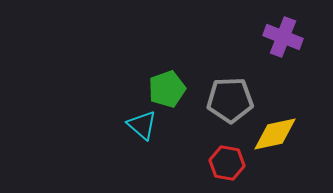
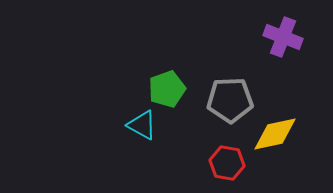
cyan triangle: rotated 12 degrees counterclockwise
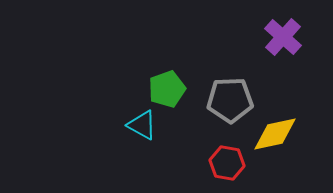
purple cross: rotated 21 degrees clockwise
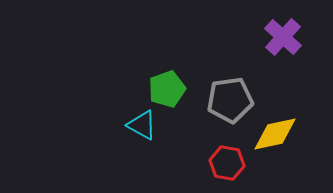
gray pentagon: rotated 6 degrees counterclockwise
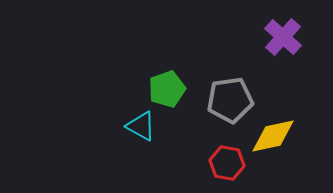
cyan triangle: moved 1 px left, 1 px down
yellow diamond: moved 2 px left, 2 px down
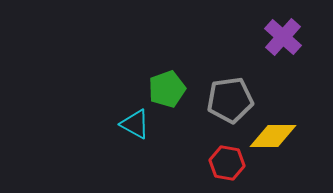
cyan triangle: moved 6 px left, 2 px up
yellow diamond: rotated 12 degrees clockwise
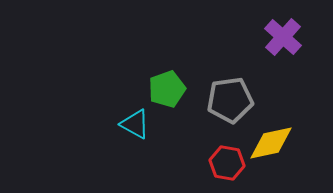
yellow diamond: moved 2 px left, 7 px down; rotated 12 degrees counterclockwise
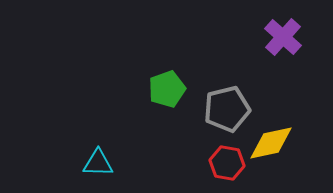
gray pentagon: moved 3 px left, 9 px down; rotated 6 degrees counterclockwise
cyan triangle: moved 37 px left, 39 px down; rotated 28 degrees counterclockwise
